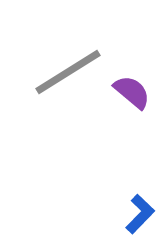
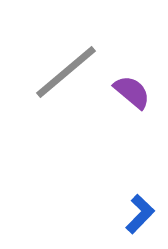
gray line: moved 2 px left; rotated 8 degrees counterclockwise
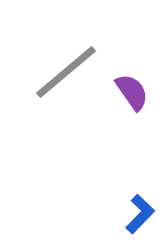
purple semicircle: rotated 15 degrees clockwise
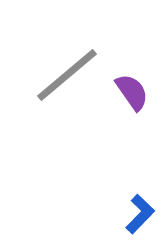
gray line: moved 1 px right, 3 px down
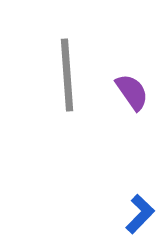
gray line: rotated 54 degrees counterclockwise
